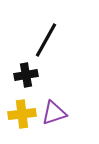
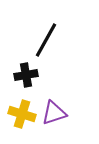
yellow cross: rotated 24 degrees clockwise
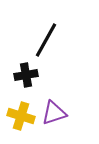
yellow cross: moved 1 px left, 2 px down
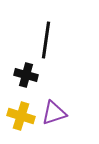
black line: rotated 21 degrees counterclockwise
black cross: rotated 25 degrees clockwise
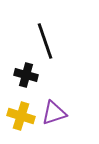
black line: moved 1 px left, 1 px down; rotated 27 degrees counterclockwise
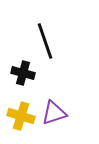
black cross: moved 3 px left, 2 px up
